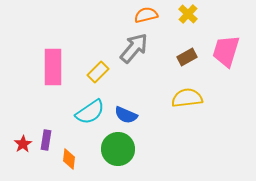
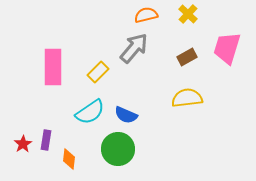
pink trapezoid: moved 1 px right, 3 px up
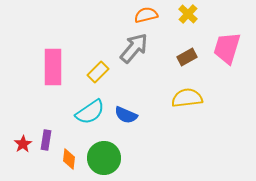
green circle: moved 14 px left, 9 px down
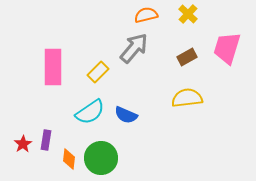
green circle: moved 3 px left
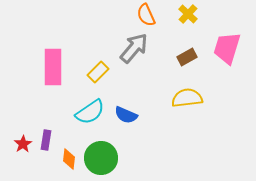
orange semicircle: rotated 100 degrees counterclockwise
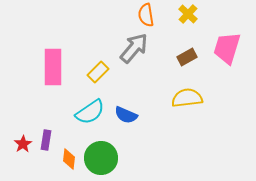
orange semicircle: rotated 15 degrees clockwise
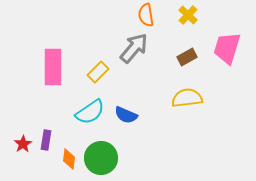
yellow cross: moved 1 px down
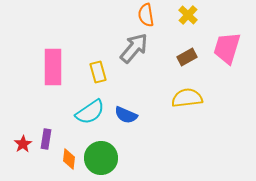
yellow rectangle: rotated 60 degrees counterclockwise
purple rectangle: moved 1 px up
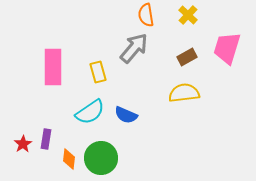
yellow semicircle: moved 3 px left, 5 px up
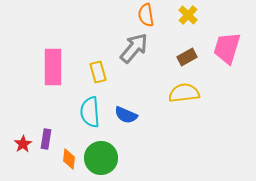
cyan semicircle: rotated 120 degrees clockwise
